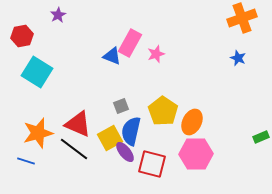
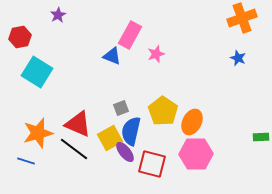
red hexagon: moved 2 px left, 1 px down
pink rectangle: moved 8 px up
gray square: moved 2 px down
green rectangle: rotated 21 degrees clockwise
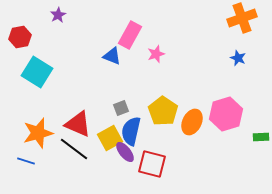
pink hexagon: moved 30 px right, 40 px up; rotated 16 degrees counterclockwise
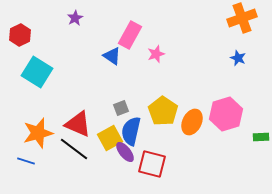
purple star: moved 17 px right, 3 px down
red hexagon: moved 2 px up; rotated 15 degrees counterclockwise
blue triangle: rotated 12 degrees clockwise
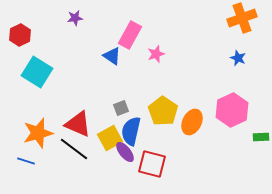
purple star: rotated 21 degrees clockwise
pink hexagon: moved 6 px right, 4 px up; rotated 8 degrees counterclockwise
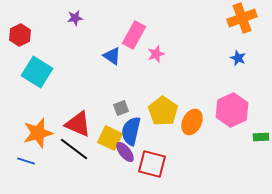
pink rectangle: moved 4 px right
yellow square: rotated 35 degrees counterclockwise
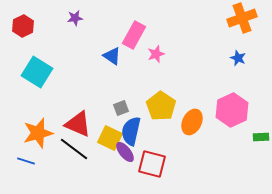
red hexagon: moved 3 px right, 9 px up
yellow pentagon: moved 2 px left, 5 px up
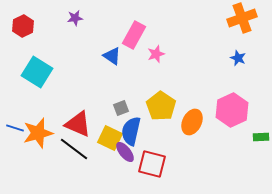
blue line: moved 11 px left, 33 px up
